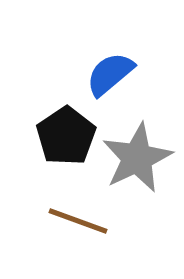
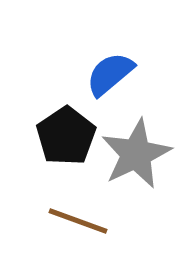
gray star: moved 1 px left, 4 px up
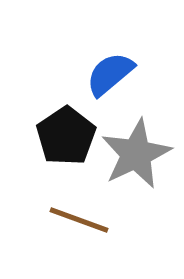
brown line: moved 1 px right, 1 px up
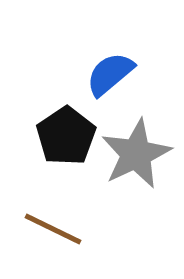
brown line: moved 26 px left, 9 px down; rotated 6 degrees clockwise
